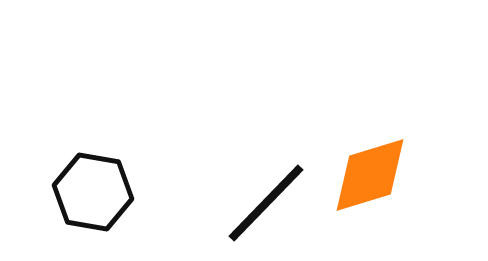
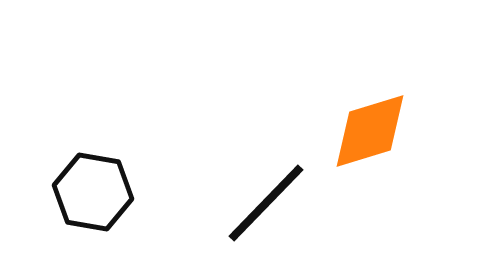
orange diamond: moved 44 px up
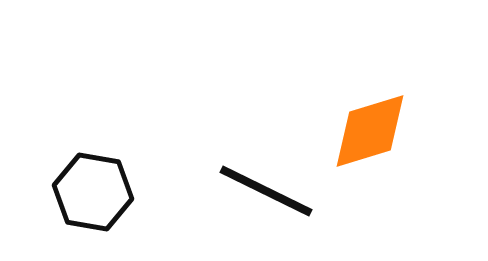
black line: moved 12 px up; rotated 72 degrees clockwise
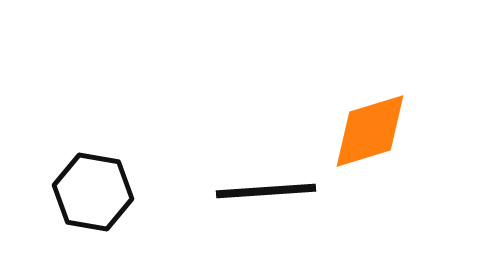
black line: rotated 30 degrees counterclockwise
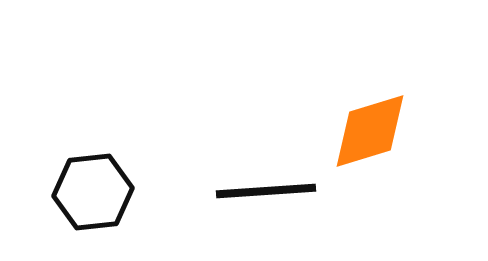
black hexagon: rotated 16 degrees counterclockwise
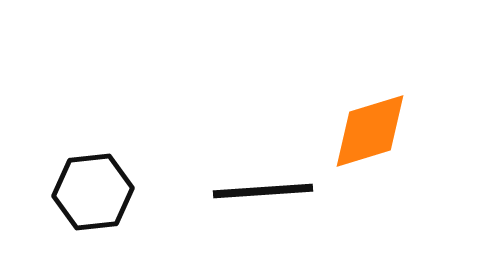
black line: moved 3 px left
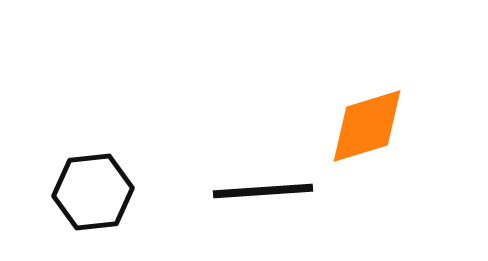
orange diamond: moved 3 px left, 5 px up
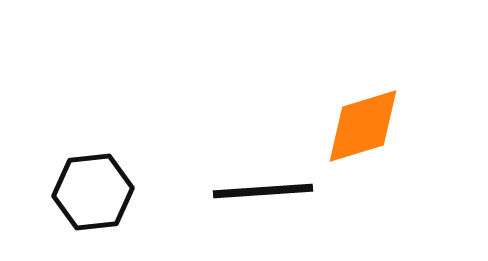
orange diamond: moved 4 px left
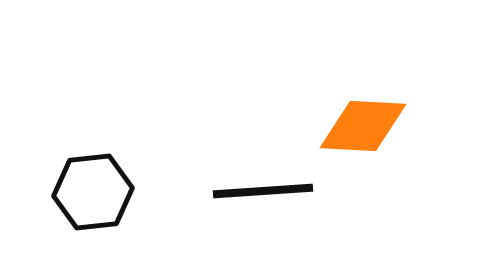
orange diamond: rotated 20 degrees clockwise
